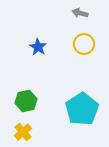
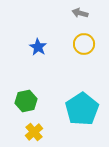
yellow cross: moved 11 px right
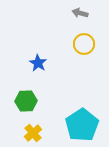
blue star: moved 16 px down
green hexagon: rotated 10 degrees clockwise
cyan pentagon: moved 16 px down
yellow cross: moved 1 px left, 1 px down
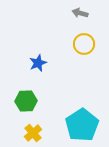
blue star: rotated 18 degrees clockwise
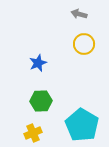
gray arrow: moved 1 px left, 1 px down
green hexagon: moved 15 px right
cyan pentagon: rotated 8 degrees counterclockwise
yellow cross: rotated 18 degrees clockwise
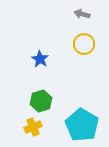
gray arrow: moved 3 px right
blue star: moved 2 px right, 4 px up; rotated 18 degrees counterclockwise
green hexagon: rotated 15 degrees counterclockwise
yellow cross: moved 6 px up
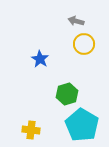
gray arrow: moved 6 px left, 7 px down
green hexagon: moved 26 px right, 7 px up
yellow cross: moved 2 px left, 3 px down; rotated 30 degrees clockwise
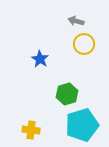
cyan pentagon: rotated 24 degrees clockwise
